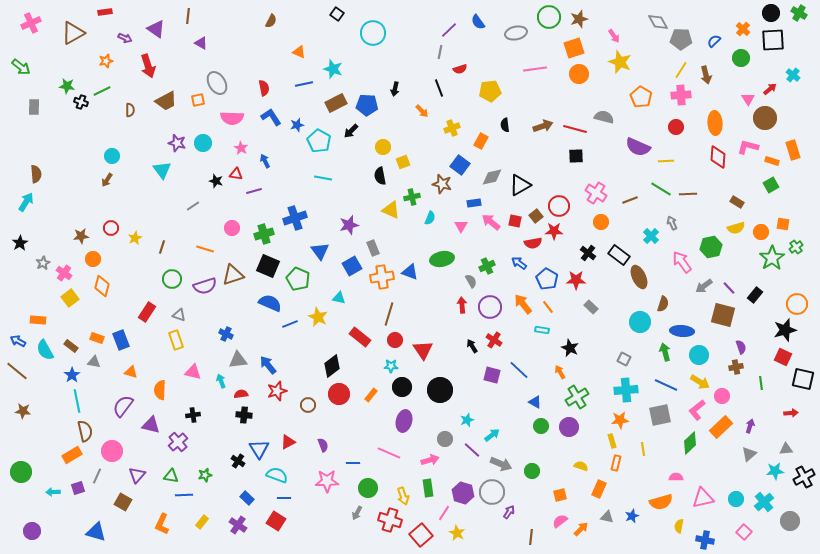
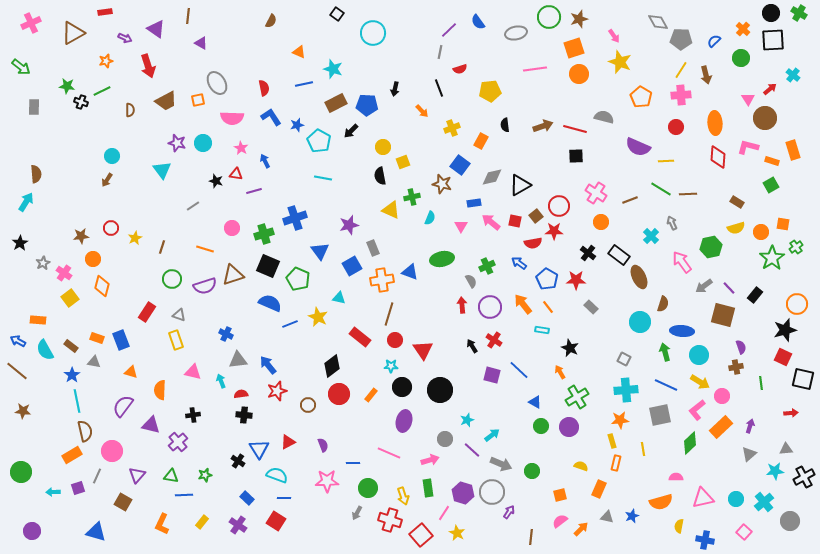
orange cross at (382, 277): moved 3 px down
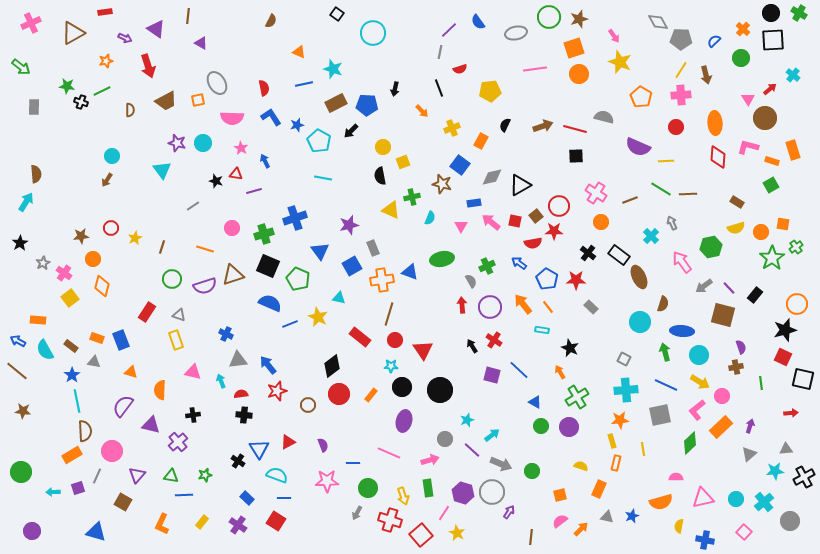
black semicircle at (505, 125): rotated 32 degrees clockwise
brown semicircle at (85, 431): rotated 10 degrees clockwise
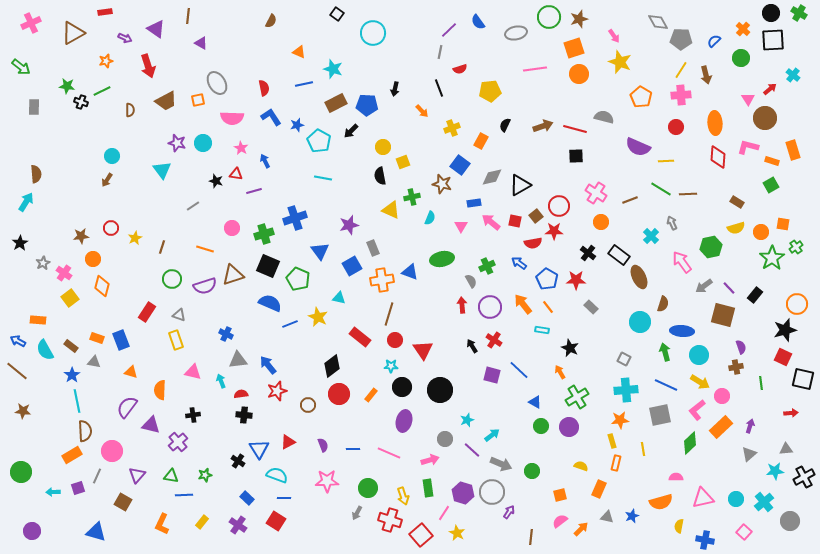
purple semicircle at (123, 406): moved 4 px right, 1 px down
blue line at (353, 463): moved 14 px up
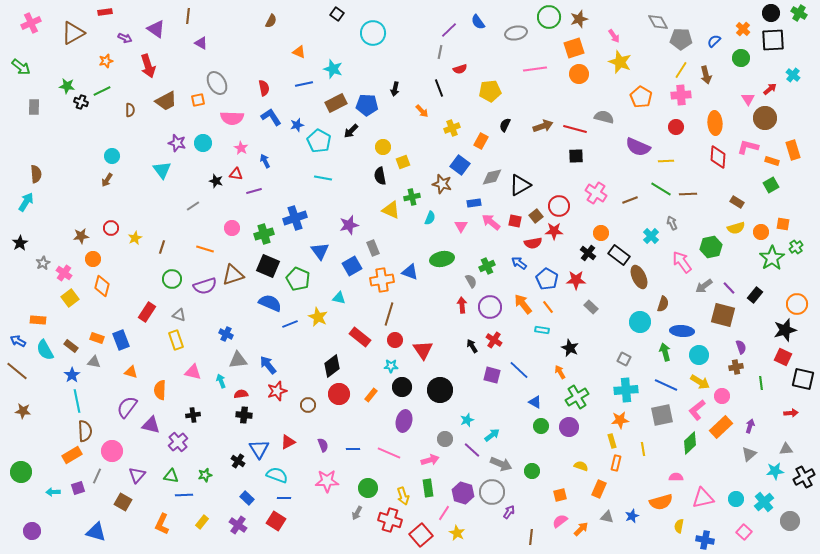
orange circle at (601, 222): moved 11 px down
gray square at (660, 415): moved 2 px right
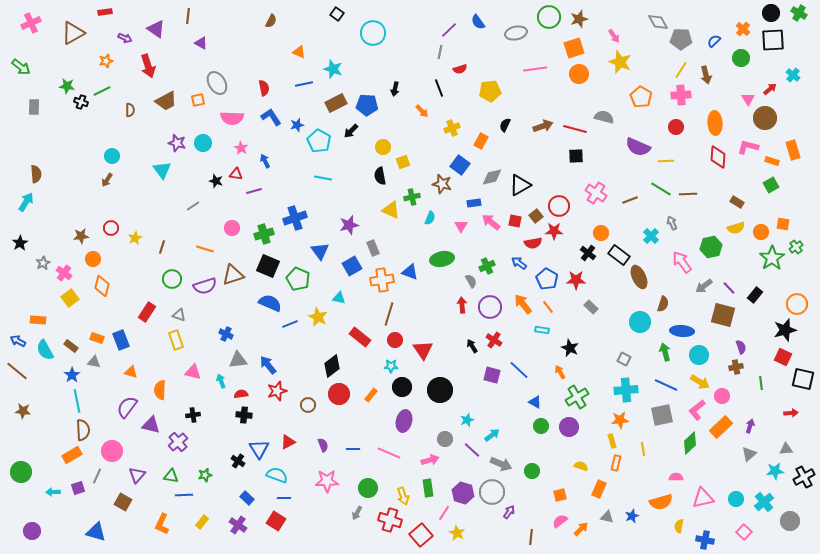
brown semicircle at (85, 431): moved 2 px left, 1 px up
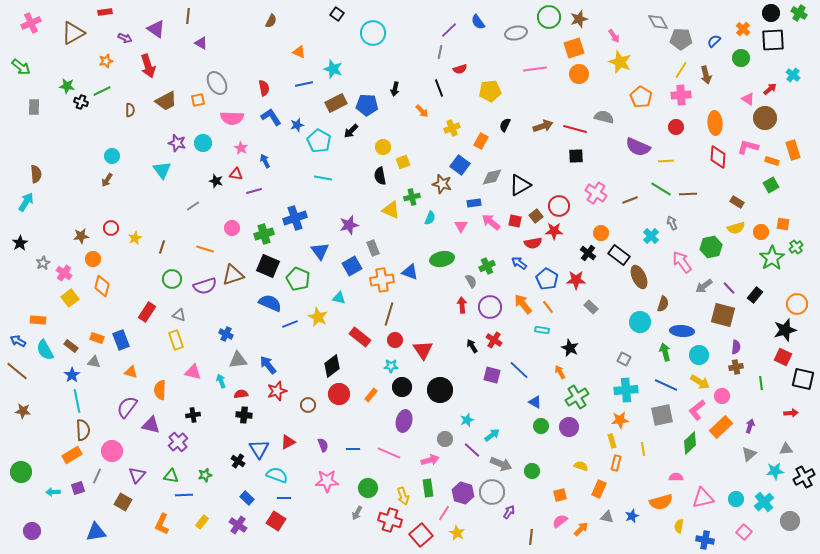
pink triangle at (748, 99): rotated 24 degrees counterclockwise
purple semicircle at (741, 347): moved 5 px left; rotated 24 degrees clockwise
blue triangle at (96, 532): rotated 25 degrees counterclockwise
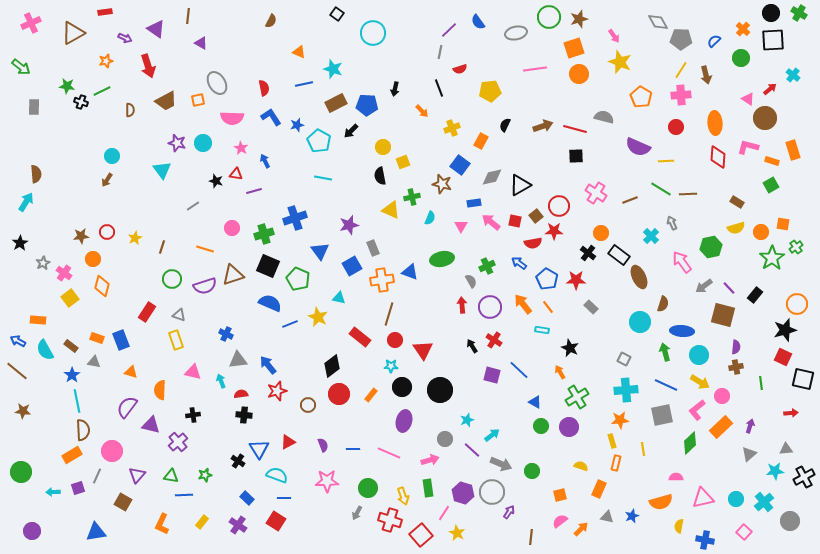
red circle at (111, 228): moved 4 px left, 4 px down
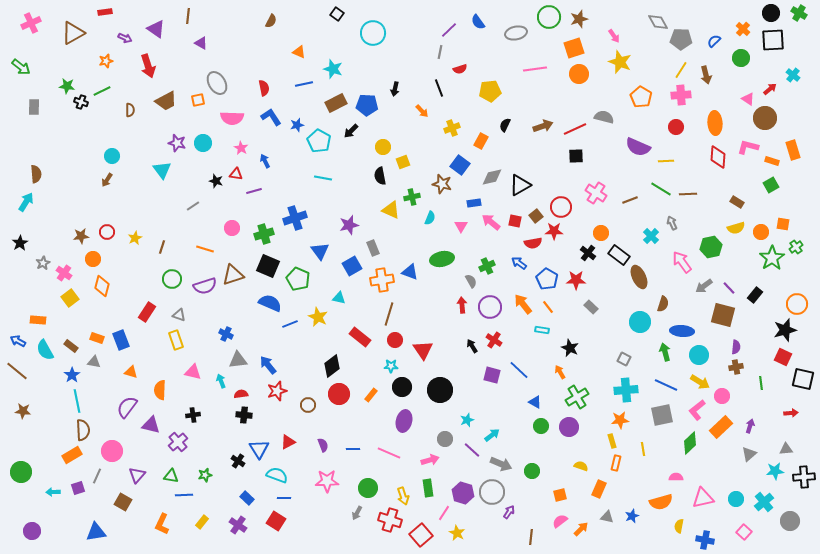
red line at (575, 129): rotated 40 degrees counterclockwise
red circle at (559, 206): moved 2 px right, 1 px down
black cross at (804, 477): rotated 25 degrees clockwise
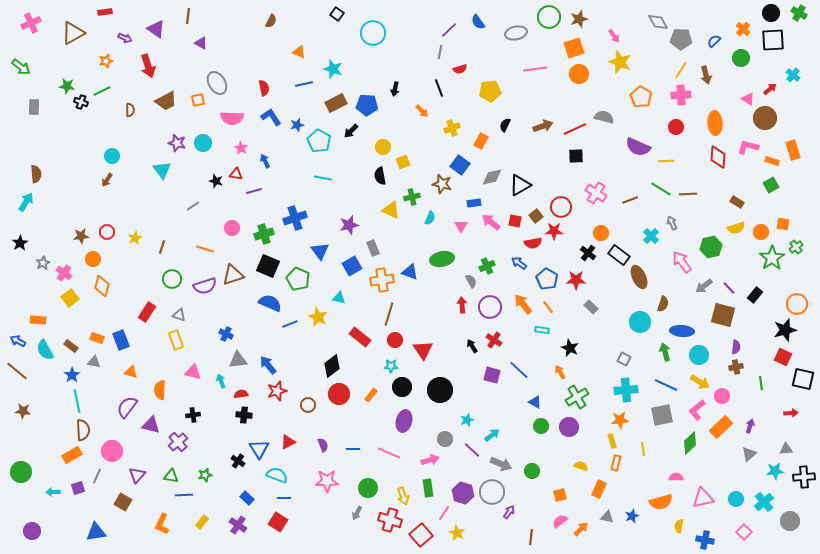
red square at (276, 521): moved 2 px right, 1 px down
